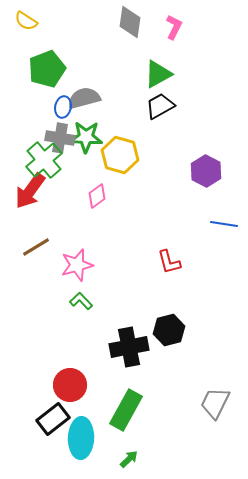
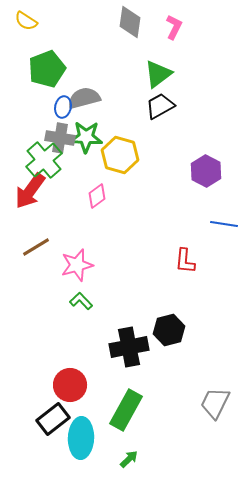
green triangle: rotated 8 degrees counterclockwise
red L-shape: moved 16 px right, 1 px up; rotated 20 degrees clockwise
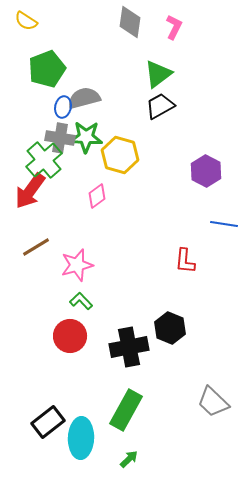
black hexagon: moved 1 px right, 2 px up; rotated 24 degrees counterclockwise
red circle: moved 49 px up
gray trapezoid: moved 2 px left, 1 px up; rotated 72 degrees counterclockwise
black rectangle: moved 5 px left, 3 px down
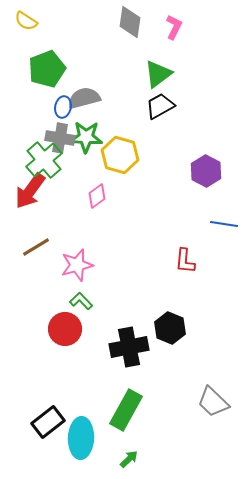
red circle: moved 5 px left, 7 px up
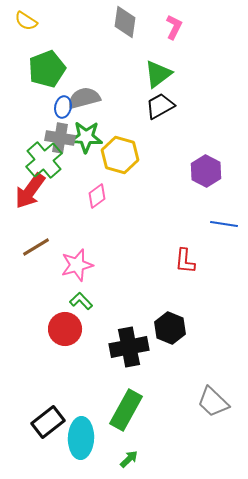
gray diamond: moved 5 px left
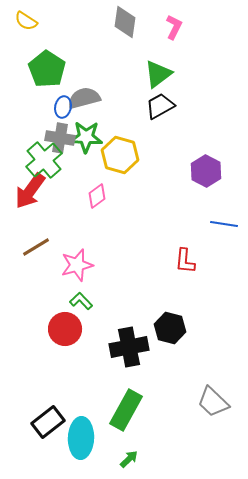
green pentagon: rotated 18 degrees counterclockwise
black hexagon: rotated 8 degrees counterclockwise
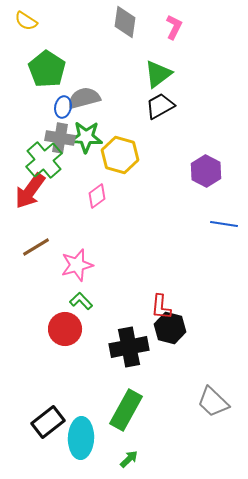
red L-shape: moved 24 px left, 46 px down
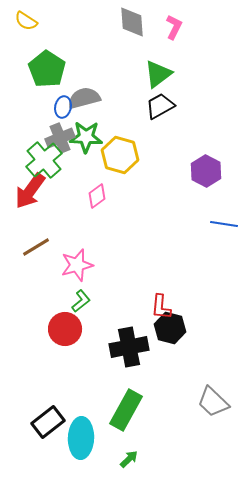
gray diamond: moved 7 px right; rotated 12 degrees counterclockwise
gray cross: rotated 32 degrees counterclockwise
green L-shape: rotated 95 degrees clockwise
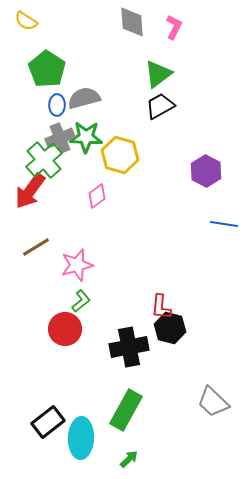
blue ellipse: moved 6 px left, 2 px up; rotated 10 degrees counterclockwise
